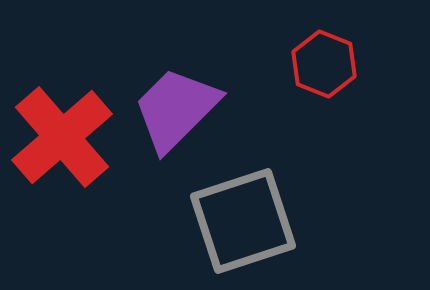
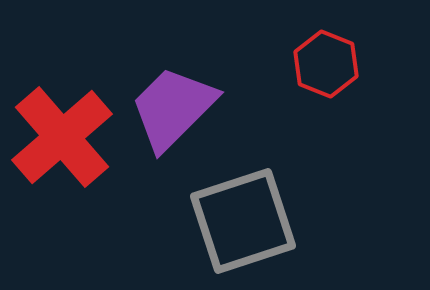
red hexagon: moved 2 px right
purple trapezoid: moved 3 px left, 1 px up
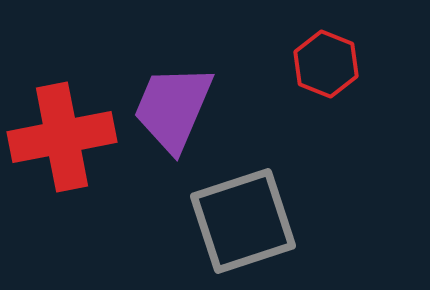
purple trapezoid: rotated 22 degrees counterclockwise
red cross: rotated 30 degrees clockwise
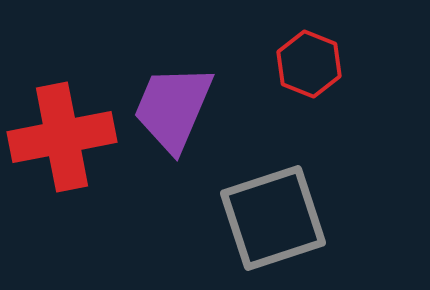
red hexagon: moved 17 px left
gray square: moved 30 px right, 3 px up
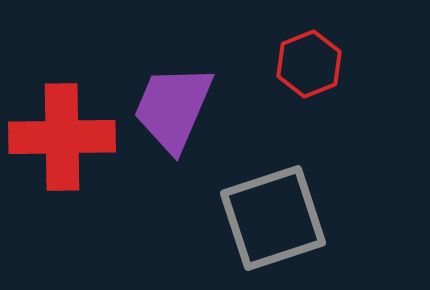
red hexagon: rotated 16 degrees clockwise
red cross: rotated 10 degrees clockwise
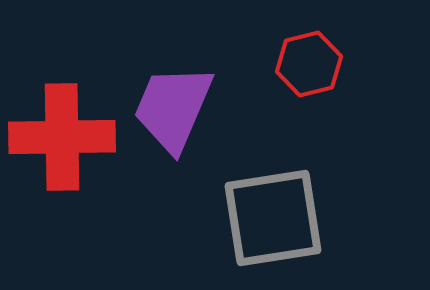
red hexagon: rotated 8 degrees clockwise
gray square: rotated 9 degrees clockwise
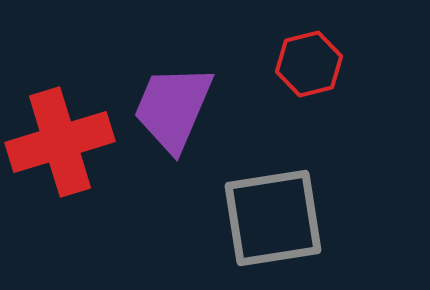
red cross: moved 2 px left, 5 px down; rotated 16 degrees counterclockwise
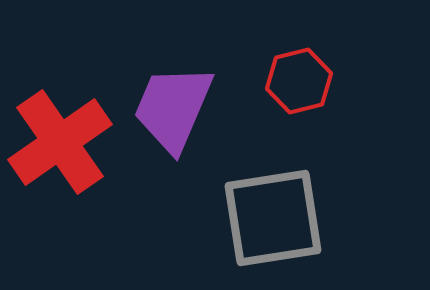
red hexagon: moved 10 px left, 17 px down
red cross: rotated 18 degrees counterclockwise
